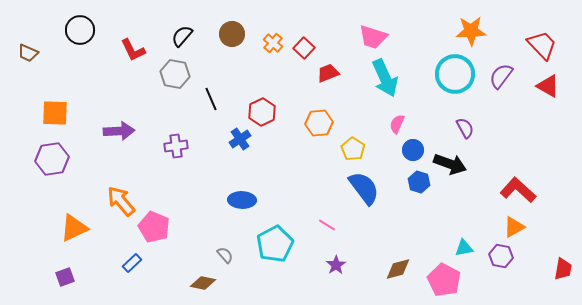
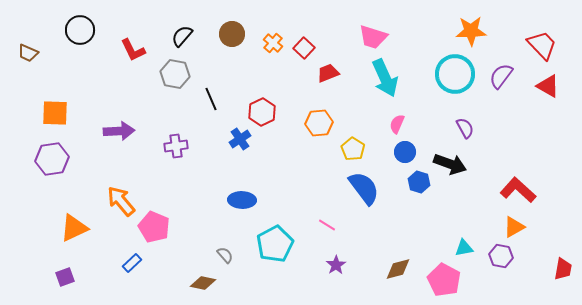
blue circle at (413, 150): moved 8 px left, 2 px down
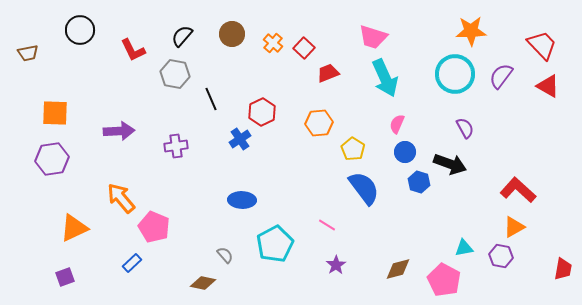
brown trapezoid at (28, 53): rotated 35 degrees counterclockwise
orange arrow at (121, 201): moved 3 px up
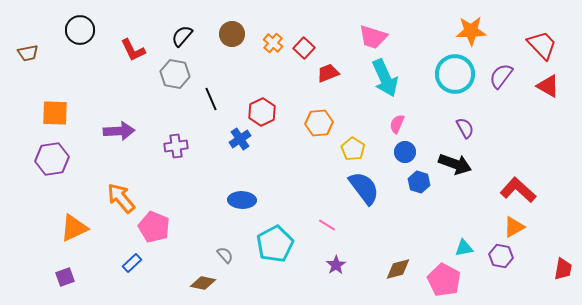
black arrow at (450, 164): moved 5 px right
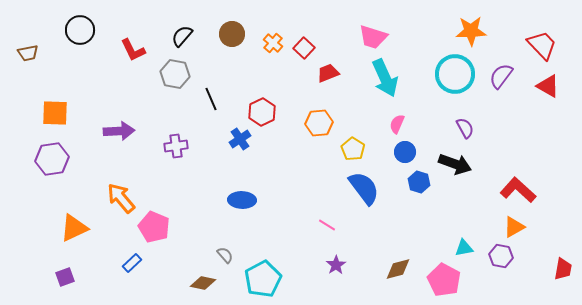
cyan pentagon at (275, 244): moved 12 px left, 35 px down
